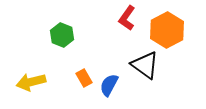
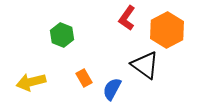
blue semicircle: moved 3 px right, 4 px down
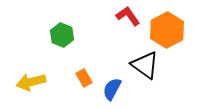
red L-shape: moved 1 px right, 2 px up; rotated 110 degrees clockwise
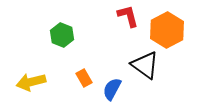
red L-shape: rotated 20 degrees clockwise
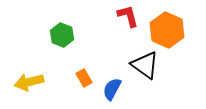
orange hexagon: rotated 8 degrees counterclockwise
yellow arrow: moved 2 px left
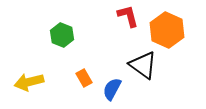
black triangle: moved 2 px left
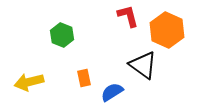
orange rectangle: rotated 18 degrees clockwise
blue semicircle: moved 3 px down; rotated 30 degrees clockwise
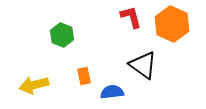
red L-shape: moved 3 px right, 1 px down
orange hexagon: moved 5 px right, 6 px up
orange rectangle: moved 2 px up
yellow arrow: moved 5 px right, 3 px down
blue semicircle: rotated 25 degrees clockwise
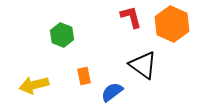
blue semicircle: rotated 30 degrees counterclockwise
